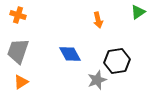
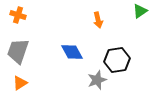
green triangle: moved 2 px right, 1 px up
blue diamond: moved 2 px right, 2 px up
black hexagon: moved 1 px up
orange triangle: moved 1 px left, 1 px down
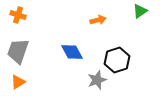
orange arrow: rotated 91 degrees counterclockwise
black hexagon: rotated 10 degrees counterclockwise
orange triangle: moved 2 px left, 1 px up
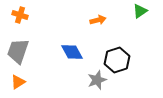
orange cross: moved 2 px right
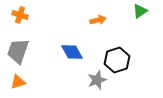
orange triangle: rotated 14 degrees clockwise
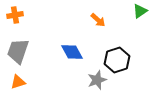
orange cross: moved 5 px left; rotated 28 degrees counterclockwise
orange arrow: rotated 56 degrees clockwise
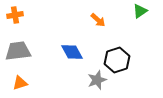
gray trapezoid: rotated 64 degrees clockwise
orange triangle: moved 2 px right, 1 px down
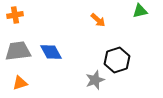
green triangle: rotated 21 degrees clockwise
blue diamond: moved 21 px left
gray star: moved 2 px left
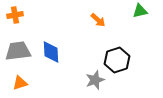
blue diamond: rotated 25 degrees clockwise
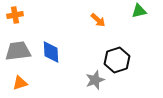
green triangle: moved 1 px left
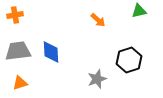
black hexagon: moved 12 px right
gray star: moved 2 px right, 1 px up
